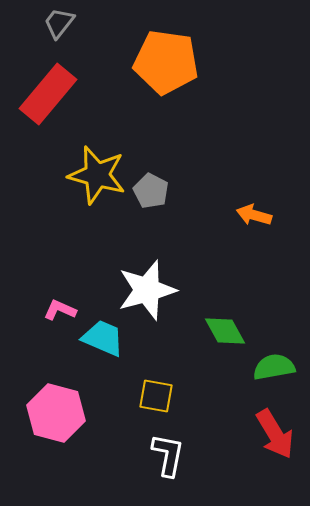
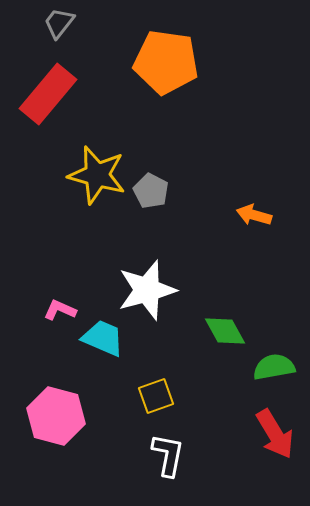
yellow square: rotated 30 degrees counterclockwise
pink hexagon: moved 3 px down
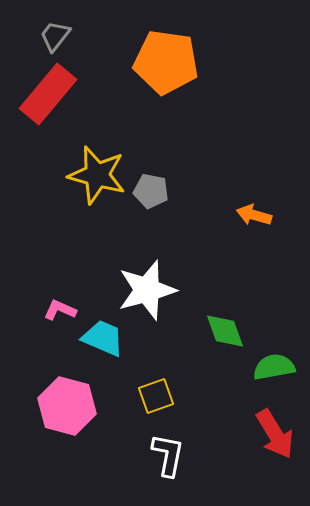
gray trapezoid: moved 4 px left, 13 px down
gray pentagon: rotated 16 degrees counterclockwise
green diamond: rotated 9 degrees clockwise
pink hexagon: moved 11 px right, 10 px up
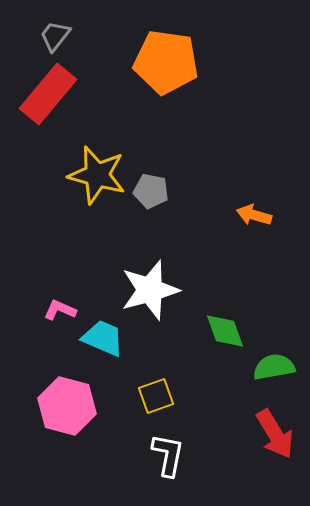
white star: moved 3 px right
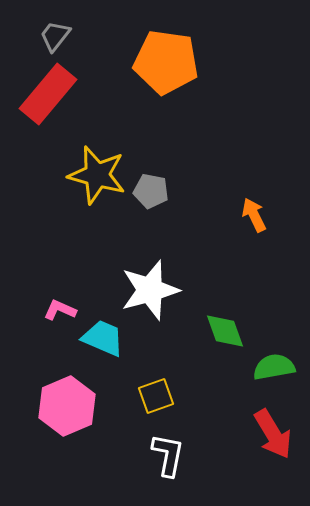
orange arrow: rotated 48 degrees clockwise
pink hexagon: rotated 22 degrees clockwise
red arrow: moved 2 px left
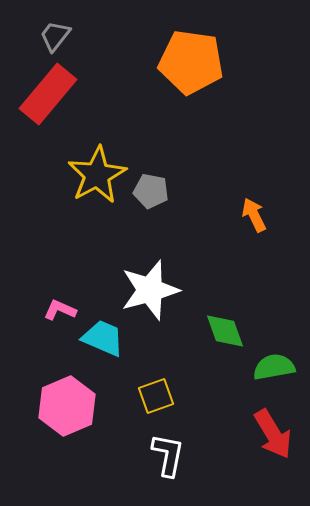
orange pentagon: moved 25 px right
yellow star: rotated 28 degrees clockwise
